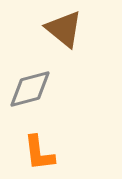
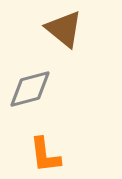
orange L-shape: moved 6 px right, 2 px down
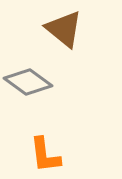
gray diamond: moved 2 px left, 7 px up; rotated 51 degrees clockwise
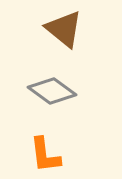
gray diamond: moved 24 px right, 9 px down
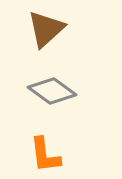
brown triangle: moved 18 px left; rotated 39 degrees clockwise
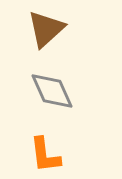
gray diamond: rotated 30 degrees clockwise
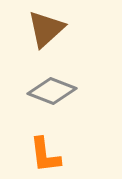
gray diamond: rotated 45 degrees counterclockwise
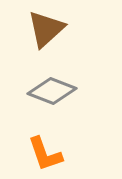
orange L-shape: moved 1 px up; rotated 12 degrees counterclockwise
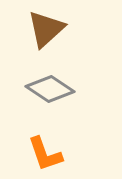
gray diamond: moved 2 px left, 2 px up; rotated 12 degrees clockwise
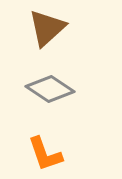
brown triangle: moved 1 px right, 1 px up
